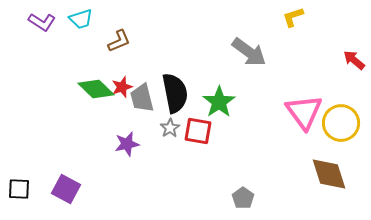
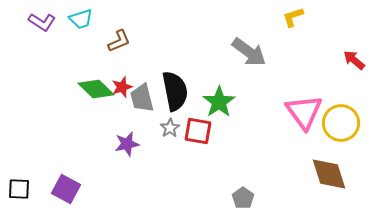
black semicircle: moved 2 px up
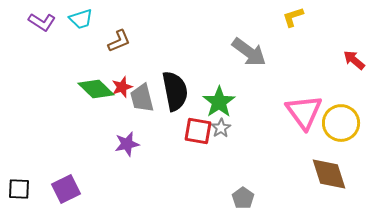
gray star: moved 51 px right
purple square: rotated 36 degrees clockwise
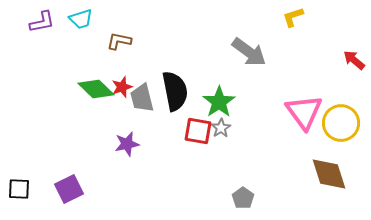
purple L-shape: rotated 44 degrees counterclockwise
brown L-shape: rotated 145 degrees counterclockwise
purple square: moved 3 px right
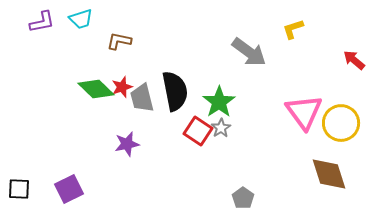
yellow L-shape: moved 12 px down
red square: rotated 24 degrees clockwise
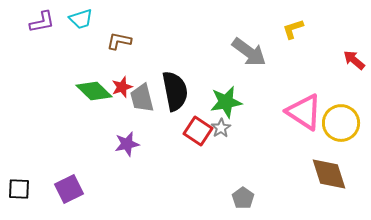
green diamond: moved 2 px left, 2 px down
green star: moved 7 px right; rotated 24 degrees clockwise
pink triangle: rotated 21 degrees counterclockwise
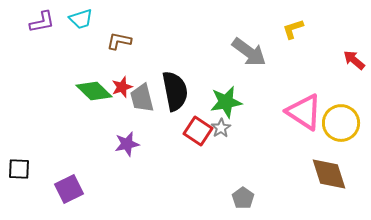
black square: moved 20 px up
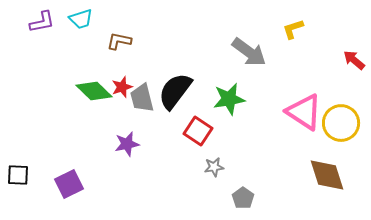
black semicircle: rotated 132 degrees counterclockwise
green star: moved 3 px right, 3 px up
gray star: moved 7 px left, 39 px down; rotated 24 degrees clockwise
black square: moved 1 px left, 6 px down
brown diamond: moved 2 px left, 1 px down
purple square: moved 5 px up
